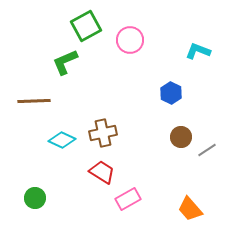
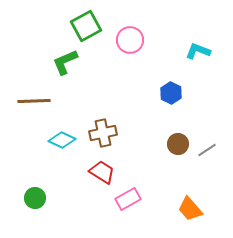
brown circle: moved 3 px left, 7 px down
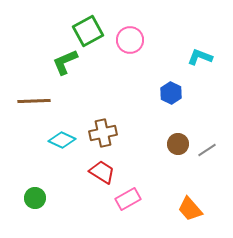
green square: moved 2 px right, 5 px down
cyan L-shape: moved 2 px right, 6 px down
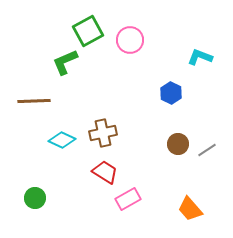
red trapezoid: moved 3 px right
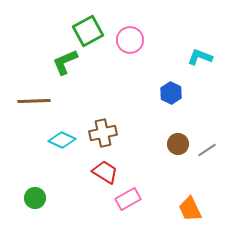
orange trapezoid: rotated 16 degrees clockwise
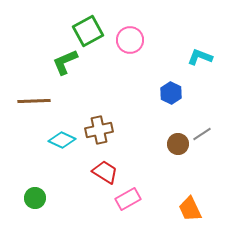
brown cross: moved 4 px left, 3 px up
gray line: moved 5 px left, 16 px up
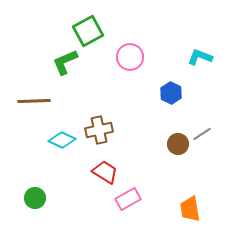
pink circle: moved 17 px down
orange trapezoid: rotated 16 degrees clockwise
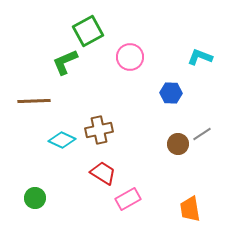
blue hexagon: rotated 25 degrees counterclockwise
red trapezoid: moved 2 px left, 1 px down
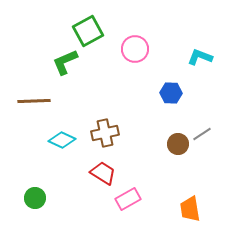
pink circle: moved 5 px right, 8 px up
brown cross: moved 6 px right, 3 px down
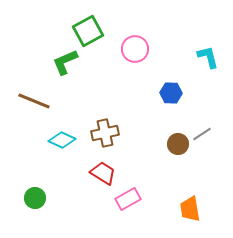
cyan L-shape: moved 8 px right; rotated 55 degrees clockwise
brown line: rotated 24 degrees clockwise
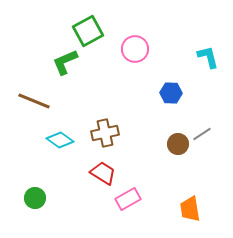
cyan diamond: moved 2 px left; rotated 12 degrees clockwise
